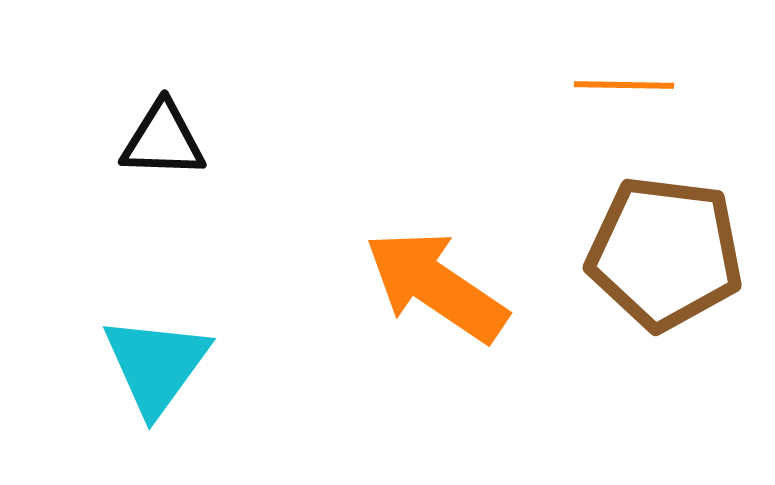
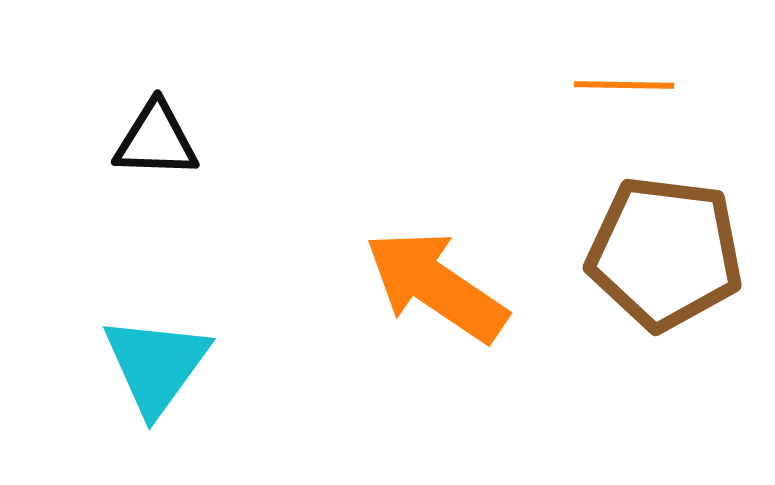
black triangle: moved 7 px left
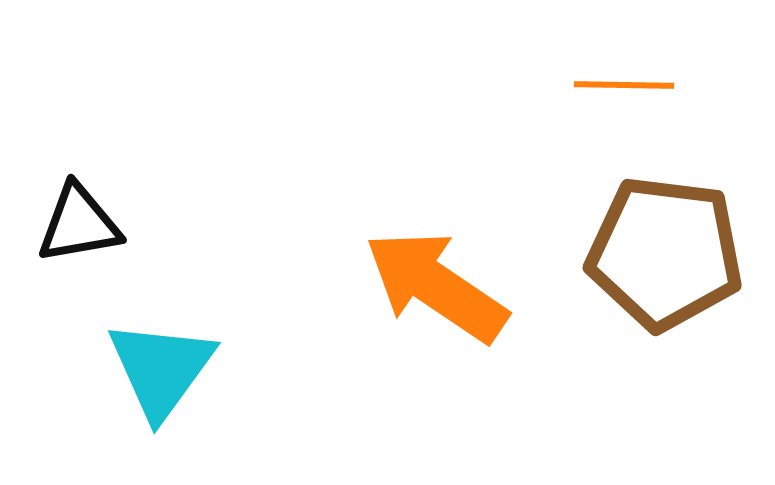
black triangle: moved 77 px left, 84 px down; rotated 12 degrees counterclockwise
cyan triangle: moved 5 px right, 4 px down
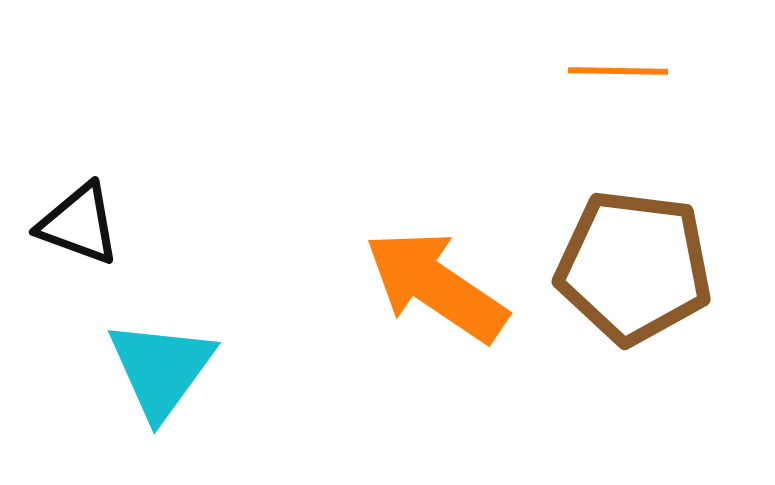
orange line: moved 6 px left, 14 px up
black triangle: rotated 30 degrees clockwise
brown pentagon: moved 31 px left, 14 px down
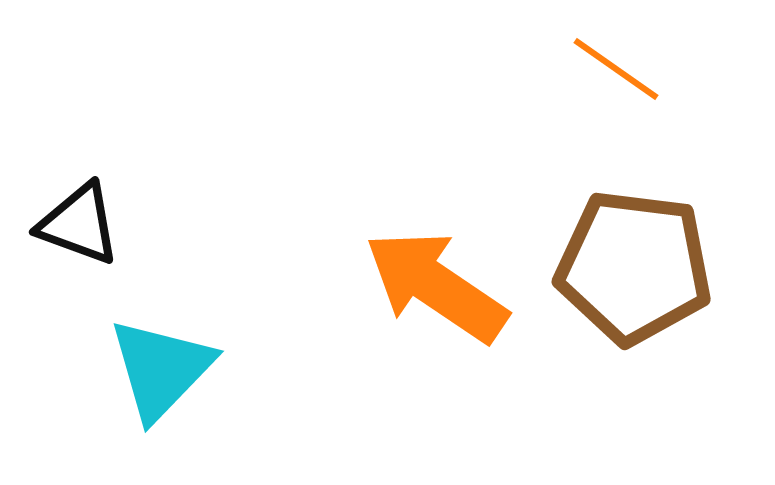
orange line: moved 2 px left, 2 px up; rotated 34 degrees clockwise
cyan triangle: rotated 8 degrees clockwise
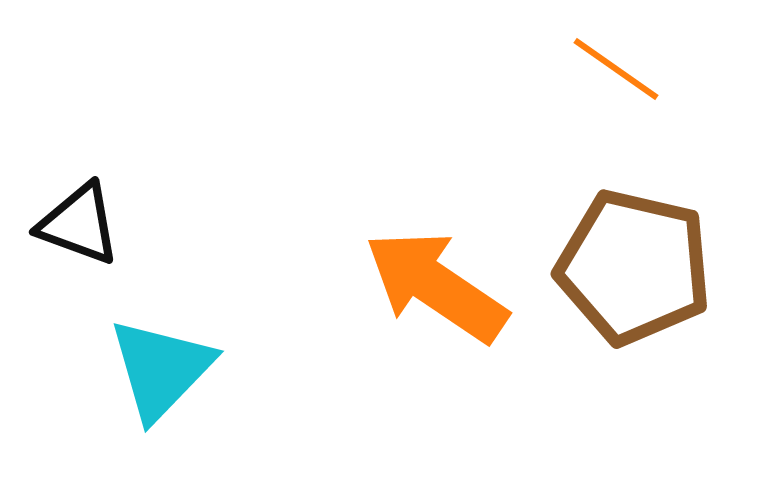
brown pentagon: rotated 6 degrees clockwise
